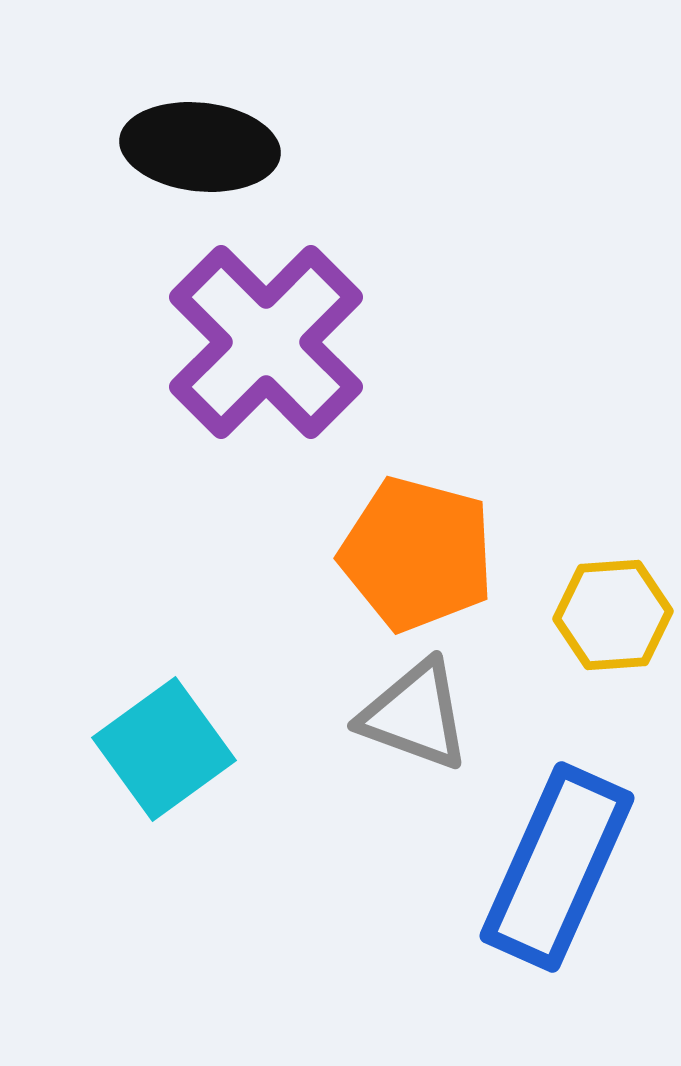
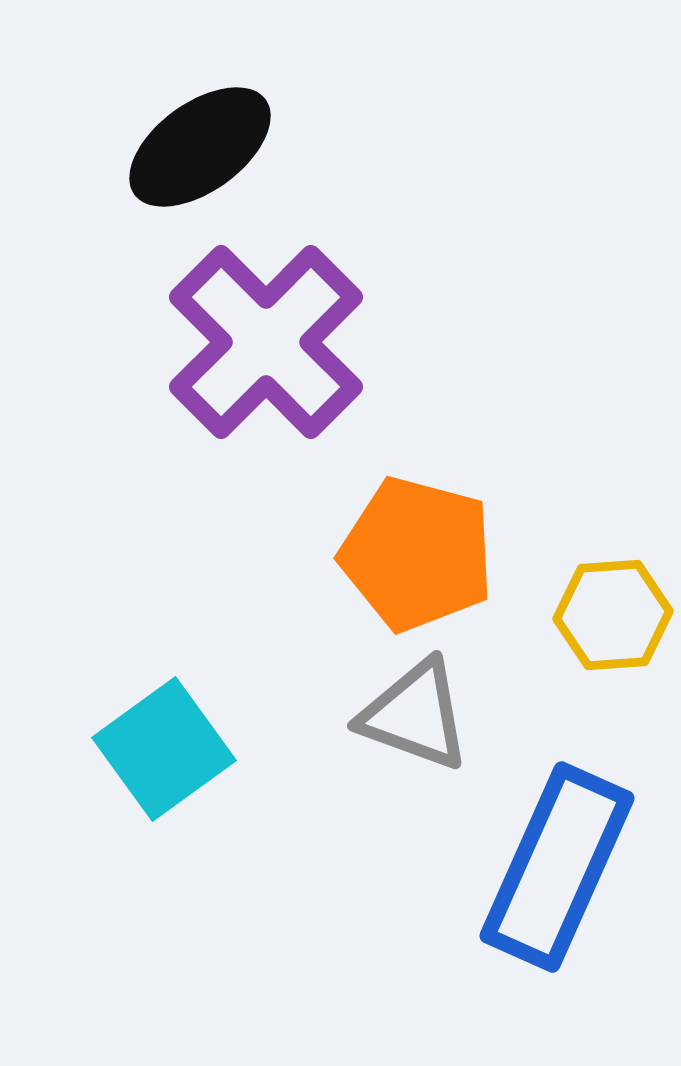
black ellipse: rotated 42 degrees counterclockwise
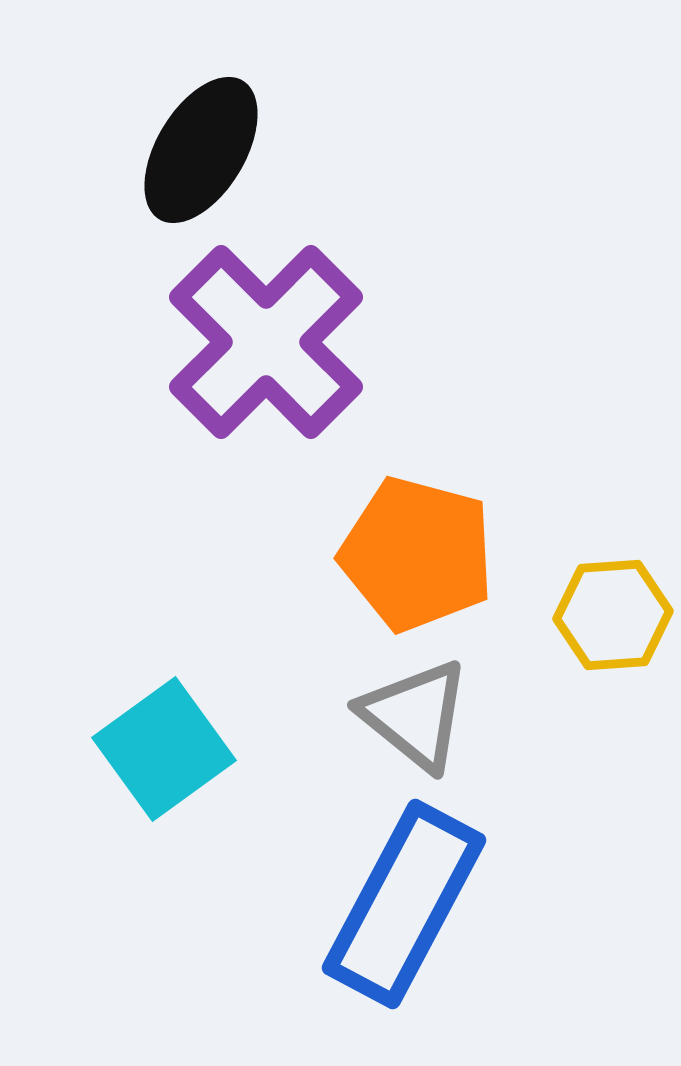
black ellipse: moved 1 px right, 3 px down; rotated 23 degrees counterclockwise
gray triangle: rotated 19 degrees clockwise
blue rectangle: moved 153 px left, 37 px down; rotated 4 degrees clockwise
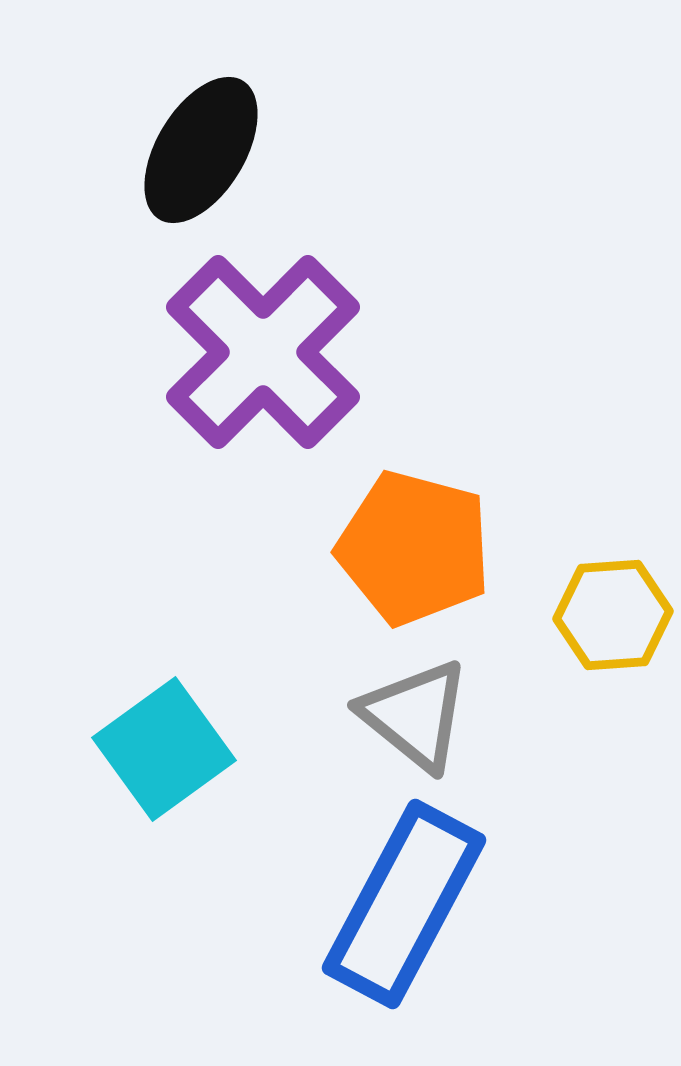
purple cross: moved 3 px left, 10 px down
orange pentagon: moved 3 px left, 6 px up
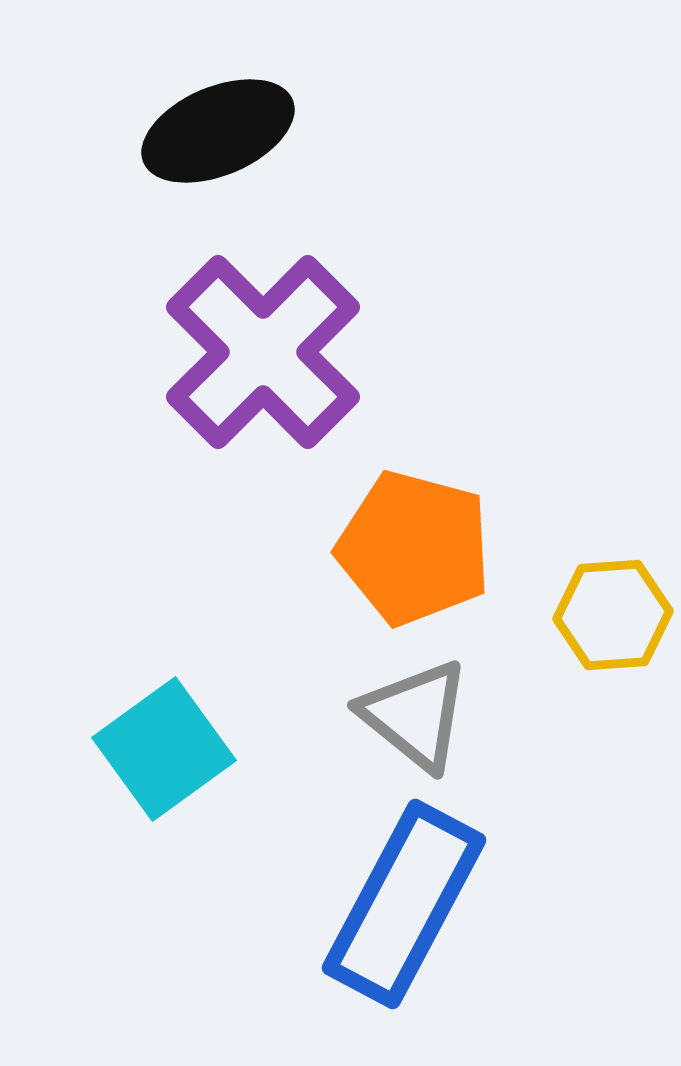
black ellipse: moved 17 px right, 19 px up; rotated 36 degrees clockwise
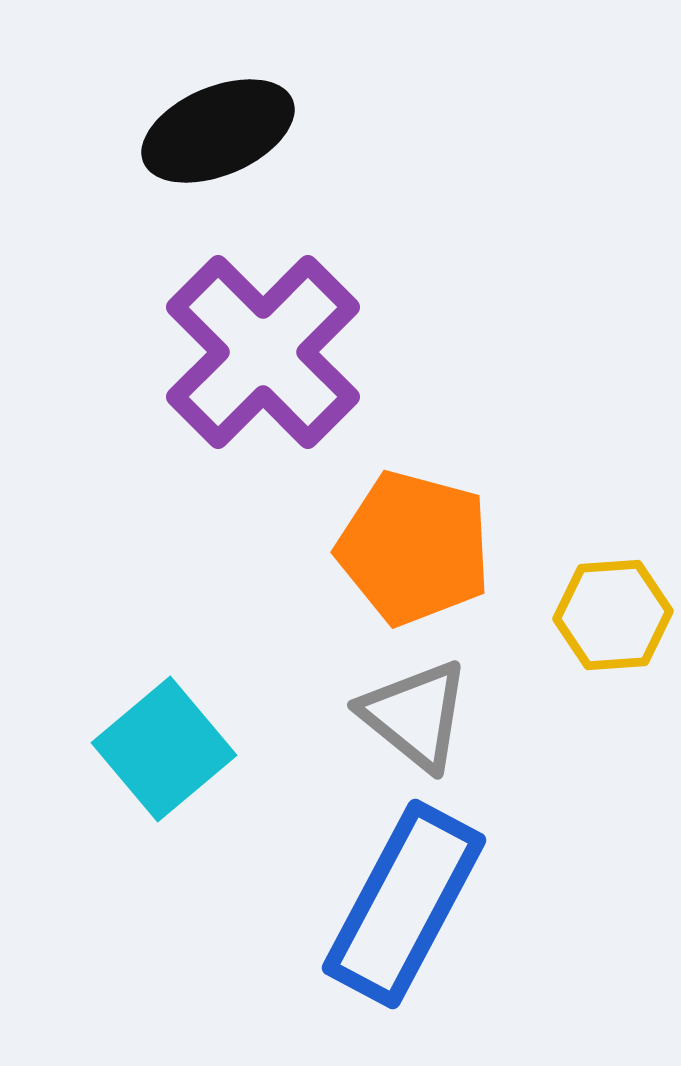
cyan square: rotated 4 degrees counterclockwise
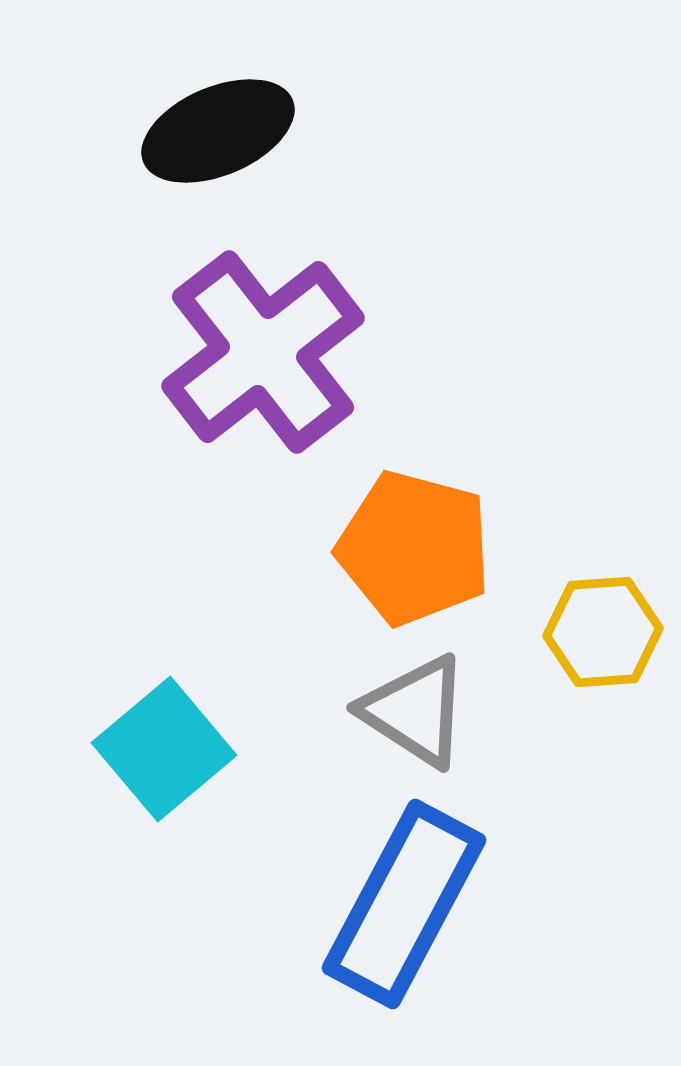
purple cross: rotated 7 degrees clockwise
yellow hexagon: moved 10 px left, 17 px down
gray triangle: moved 4 px up; rotated 6 degrees counterclockwise
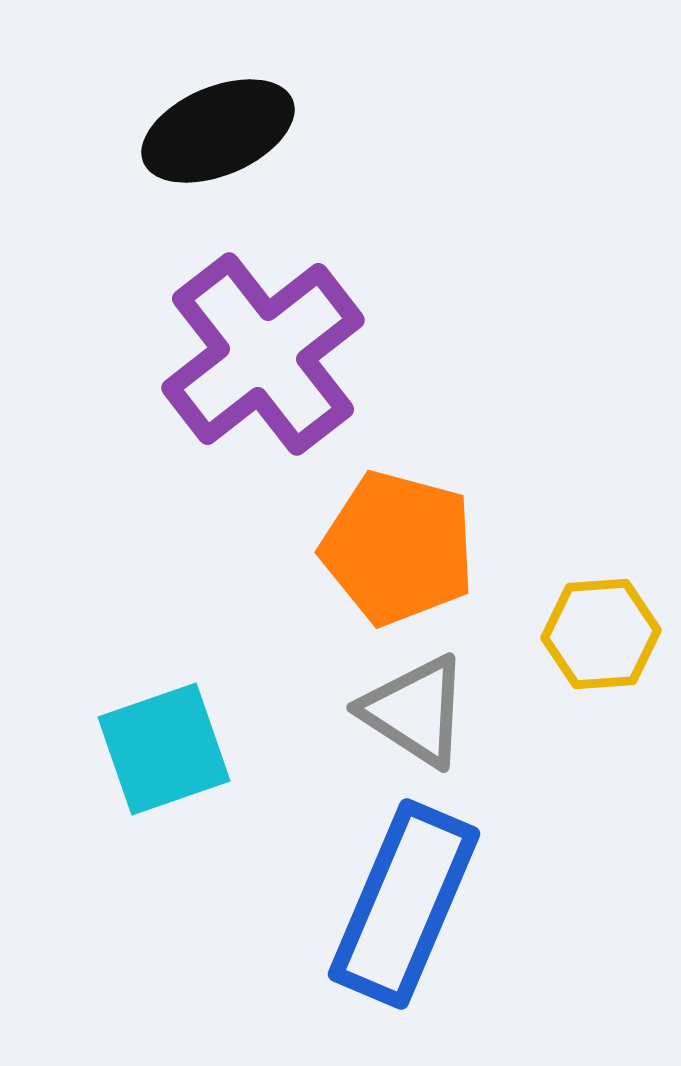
purple cross: moved 2 px down
orange pentagon: moved 16 px left
yellow hexagon: moved 2 px left, 2 px down
cyan square: rotated 21 degrees clockwise
blue rectangle: rotated 5 degrees counterclockwise
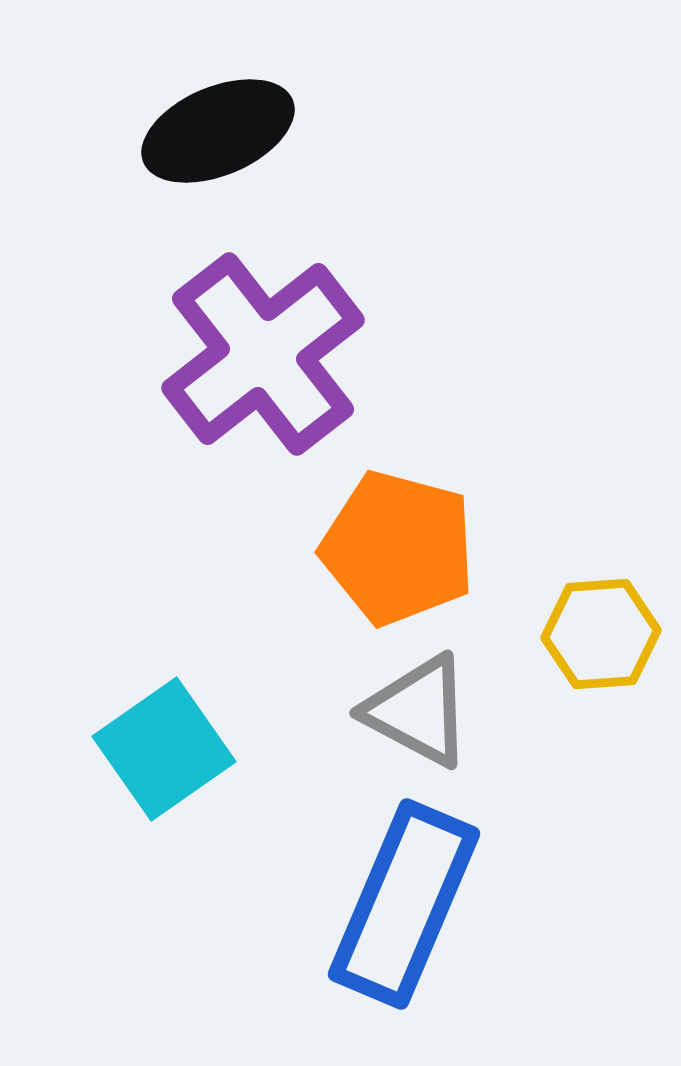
gray triangle: moved 3 px right; rotated 5 degrees counterclockwise
cyan square: rotated 16 degrees counterclockwise
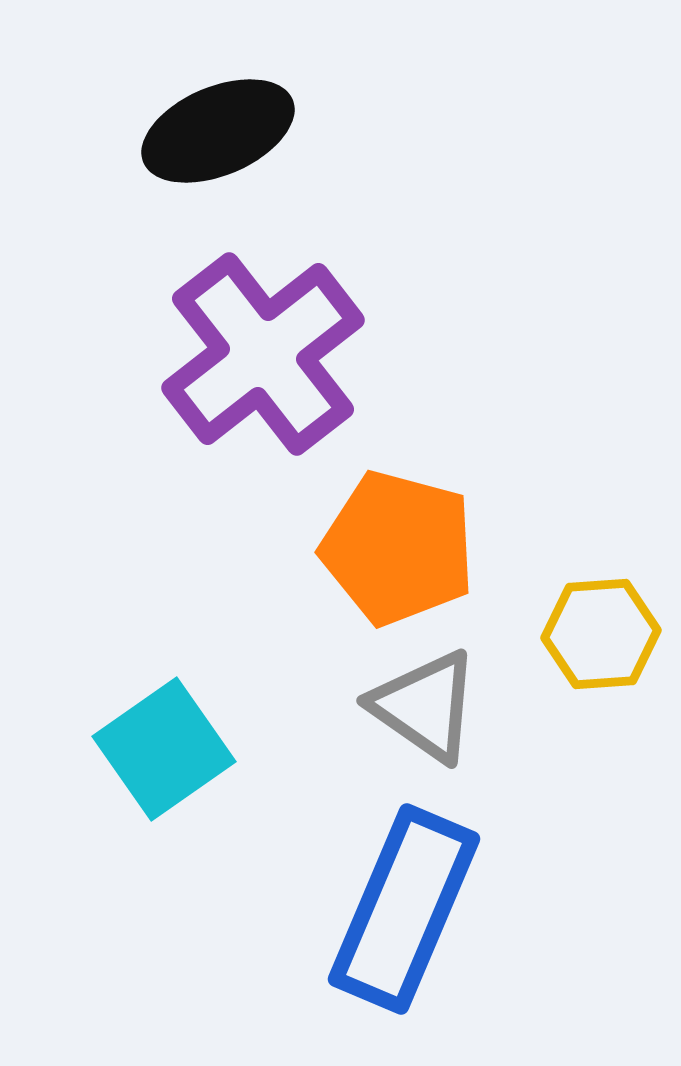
gray triangle: moved 7 px right, 5 px up; rotated 7 degrees clockwise
blue rectangle: moved 5 px down
